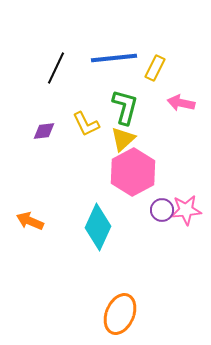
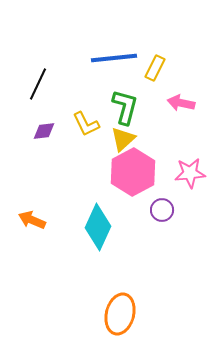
black line: moved 18 px left, 16 px down
pink star: moved 4 px right, 37 px up
orange arrow: moved 2 px right, 1 px up
orange ellipse: rotated 9 degrees counterclockwise
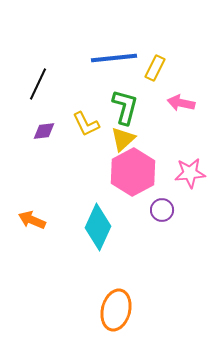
orange ellipse: moved 4 px left, 4 px up
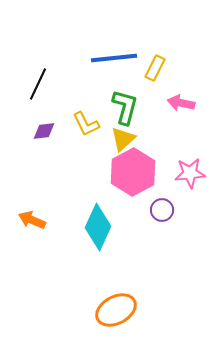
orange ellipse: rotated 48 degrees clockwise
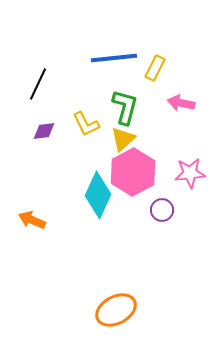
cyan diamond: moved 32 px up
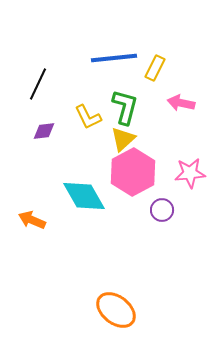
yellow L-shape: moved 2 px right, 7 px up
cyan diamond: moved 14 px left, 1 px down; rotated 54 degrees counterclockwise
orange ellipse: rotated 66 degrees clockwise
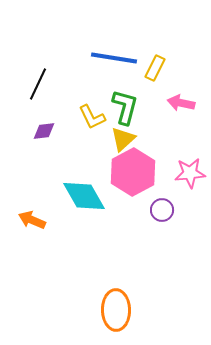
blue line: rotated 15 degrees clockwise
yellow L-shape: moved 4 px right
orange ellipse: rotated 51 degrees clockwise
